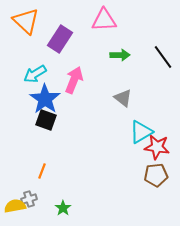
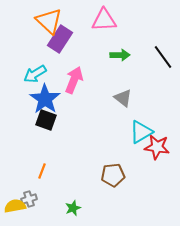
orange triangle: moved 23 px right
brown pentagon: moved 43 px left
green star: moved 10 px right; rotated 14 degrees clockwise
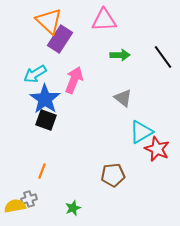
red star: moved 2 px down; rotated 15 degrees clockwise
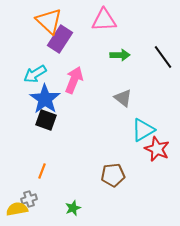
cyan triangle: moved 2 px right, 2 px up
yellow semicircle: moved 2 px right, 3 px down
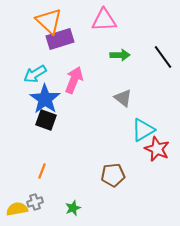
purple rectangle: rotated 40 degrees clockwise
gray cross: moved 6 px right, 3 px down
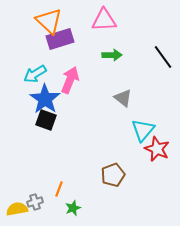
green arrow: moved 8 px left
pink arrow: moved 4 px left
cyan triangle: rotated 20 degrees counterclockwise
orange line: moved 17 px right, 18 px down
brown pentagon: rotated 15 degrees counterclockwise
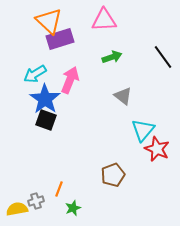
green arrow: moved 2 px down; rotated 18 degrees counterclockwise
gray triangle: moved 2 px up
gray cross: moved 1 px right, 1 px up
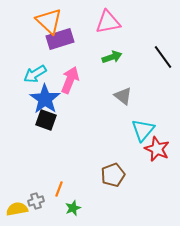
pink triangle: moved 4 px right, 2 px down; rotated 8 degrees counterclockwise
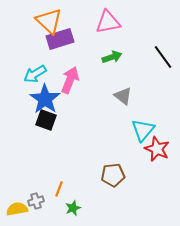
brown pentagon: rotated 15 degrees clockwise
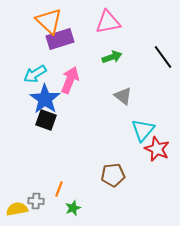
gray cross: rotated 21 degrees clockwise
